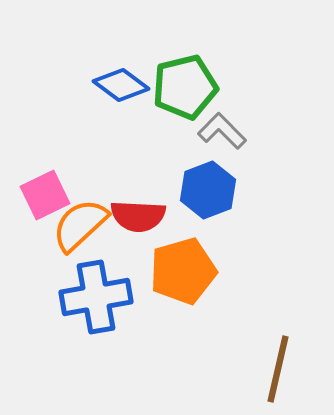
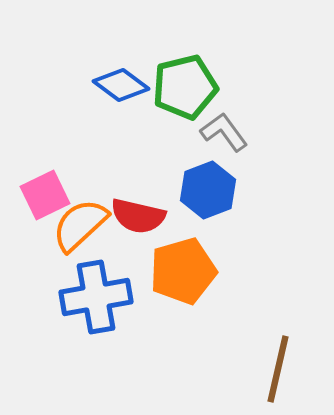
gray L-shape: moved 2 px right, 1 px down; rotated 9 degrees clockwise
red semicircle: rotated 10 degrees clockwise
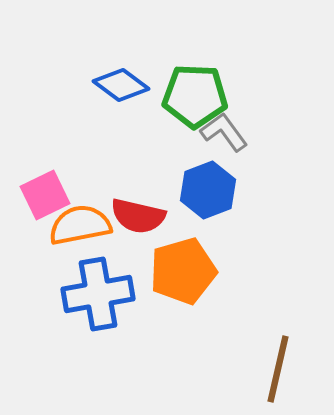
green pentagon: moved 10 px right, 9 px down; rotated 16 degrees clockwise
orange semicircle: rotated 32 degrees clockwise
blue cross: moved 2 px right, 3 px up
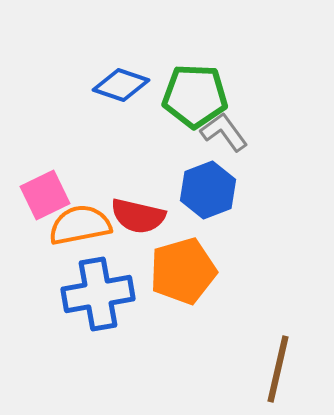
blue diamond: rotated 18 degrees counterclockwise
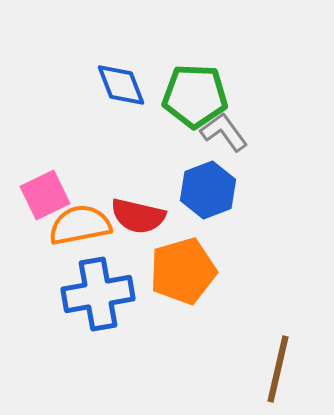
blue diamond: rotated 50 degrees clockwise
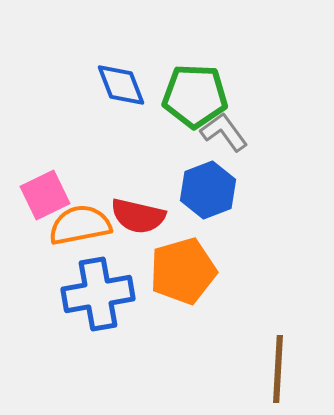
brown line: rotated 10 degrees counterclockwise
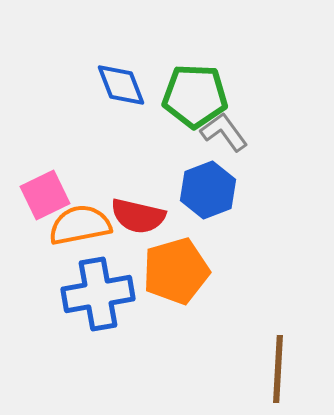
orange pentagon: moved 7 px left
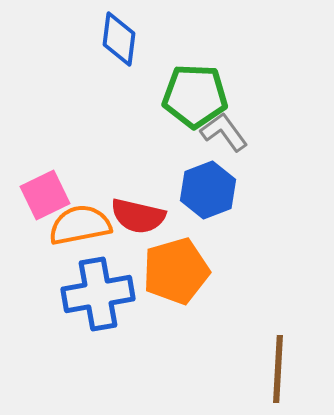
blue diamond: moved 2 px left, 46 px up; rotated 28 degrees clockwise
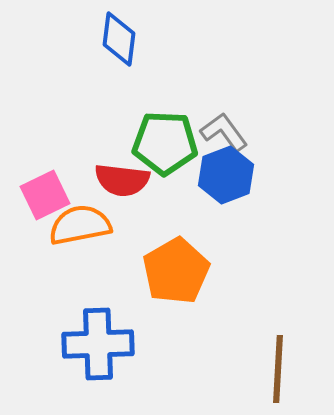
green pentagon: moved 30 px left, 47 px down
blue hexagon: moved 18 px right, 15 px up
red semicircle: moved 16 px left, 36 px up; rotated 6 degrees counterclockwise
orange pentagon: rotated 14 degrees counterclockwise
blue cross: moved 50 px down; rotated 8 degrees clockwise
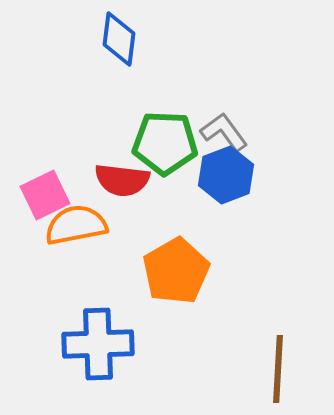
orange semicircle: moved 4 px left
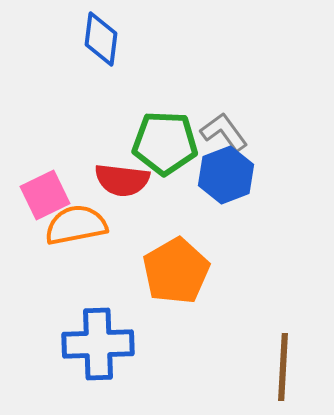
blue diamond: moved 18 px left
brown line: moved 5 px right, 2 px up
